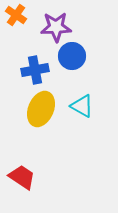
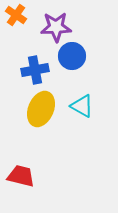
red trapezoid: moved 1 px left, 1 px up; rotated 20 degrees counterclockwise
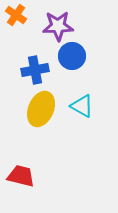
purple star: moved 2 px right, 1 px up
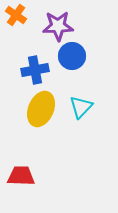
cyan triangle: moved 1 px left, 1 px down; rotated 45 degrees clockwise
red trapezoid: rotated 12 degrees counterclockwise
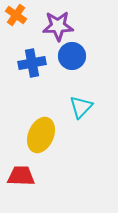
blue cross: moved 3 px left, 7 px up
yellow ellipse: moved 26 px down
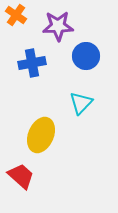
blue circle: moved 14 px right
cyan triangle: moved 4 px up
red trapezoid: rotated 40 degrees clockwise
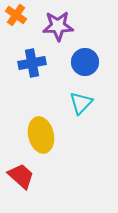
blue circle: moved 1 px left, 6 px down
yellow ellipse: rotated 36 degrees counterclockwise
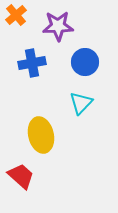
orange cross: rotated 15 degrees clockwise
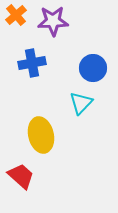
purple star: moved 5 px left, 5 px up
blue circle: moved 8 px right, 6 px down
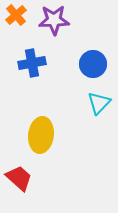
purple star: moved 1 px right, 1 px up
blue circle: moved 4 px up
cyan triangle: moved 18 px right
yellow ellipse: rotated 20 degrees clockwise
red trapezoid: moved 2 px left, 2 px down
